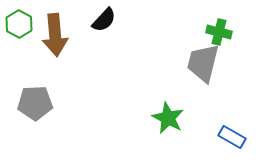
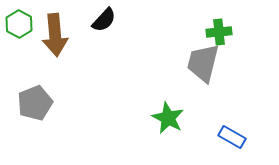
green cross: rotated 20 degrees counterclockwise
gray pentagon: rotated 20 degrees counterclockwise
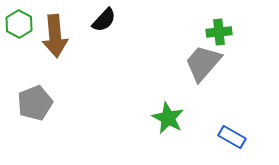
brown arrow: moved 1 px down
gray trapezoid: rotated 27 degrees clockwise
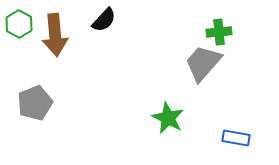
brown arrow: moved 1 px up
blue rectangle: moved 4 px right, 1 px down; rotated 20 degrees counterclockwise
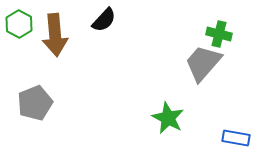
green cross: moved 2 px down; rotated 20 degrees clockwise
